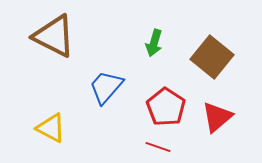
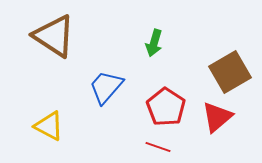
brown triangle: rotated 6 degrees clockwise
brown square: moved 18 px right, 15 px down; rotated 21 degrees clockwise
yellow triangle: moved 2 px left, 2 px up
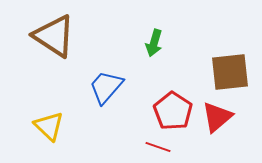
brown square: rotated 24 degrees clockwise
red pentagon: moved 7 px right, 4 px down
yellow triangle: rotated 16 degrees clockwise
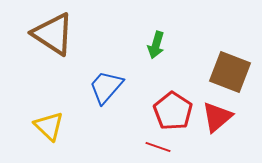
brown triangle: moved 1 px left, 2 px up
green arrow: moved 2 px right, 2 px down
brown square: rotated 27 degrees clockwise
